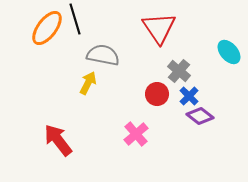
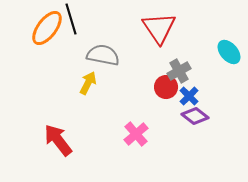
black line: moved 4 px left
gray cross: rotated 20 degrees clockwise
red circle: moved 9 px right, 7 px up
purple diamond: moved 5 px left
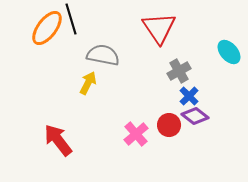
red circle: moved 3 px right, 38 px down
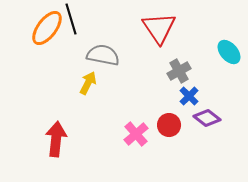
purple diamond: moved 12 px right, 2 px down
red arrow: moved 2 px left, 1 px up; rotated 44 degrees clockwise
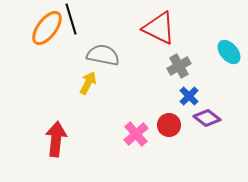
red triangle: rotated 30 degrees counterclockwise
gray cross: moved 5 px up
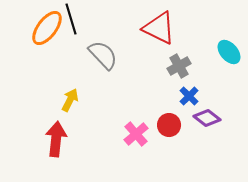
gray semicircle: rotated 36 degrees clockwise
yellow arrow: moved 18 px left, 17 px down
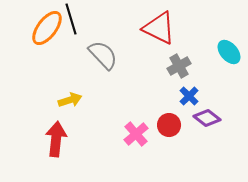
yellow arrow: rotated 45 degrees clockwise
